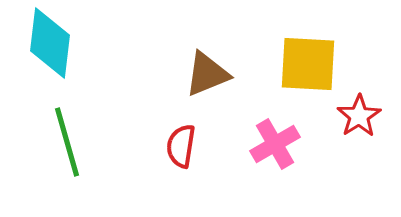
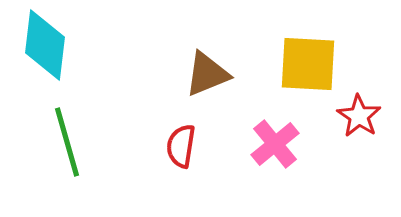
cyan diamond: moved 5 px left, 2 px down
red star: rotated 6 degrees counterclockwise
pink cross: rotated 9 degrees counterclockwise
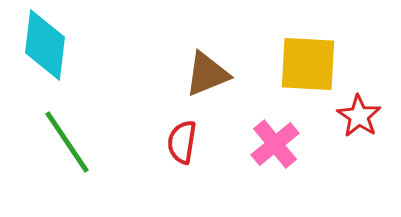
green line: rotated 18 degrees counterclockwise
red semicircle: moved 1 px right, 4 px up
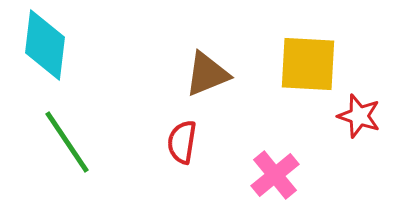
red star: rotated 15 degrees counterclockwise
pink cross: moved 31 px down
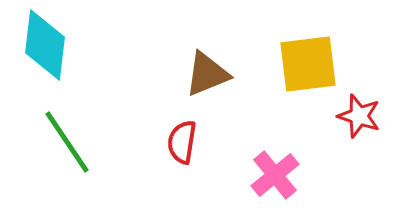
yellow square: rotated 10 degrees counterclockwise
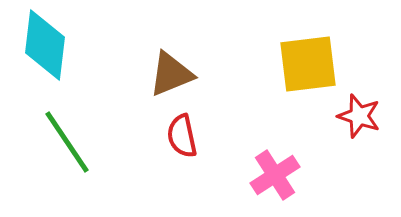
brown triangle: moved 36 px left
red semicircle: moved 6 px up; rotated 21 degrees counterclockwise
pink cross: rotated 6 degrees clockwise
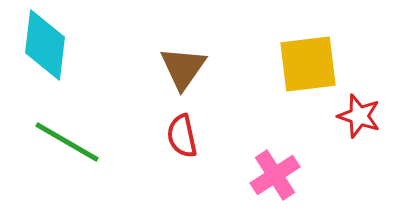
brown triangle: moved 12 px right, 6 px up; rotated 33 degrees counterclockwise
green line: rotated 26 degrees counterclockwise
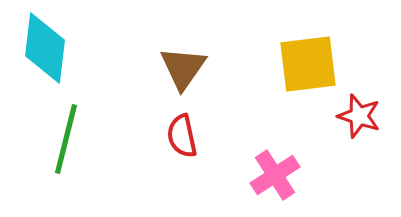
cyan diamond: moved 3 px down
green line: moved 1 px left, 3 px up; rotated 74 degrees clockwise
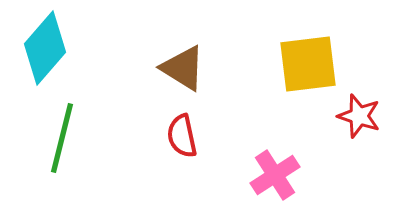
cyan diamond: rotated 34 degrees clockwise
brown triangle: rotated 33 degrees counterclockwise
green line: moved 4 px left, 1 px up
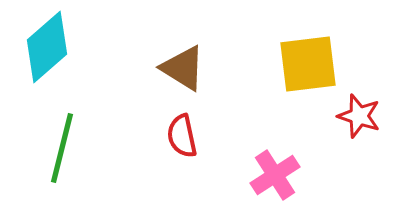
cyan diamond: moved 2 px right, 1 px up; rotated 8 degrees clockwise
green line: moved 10 px down
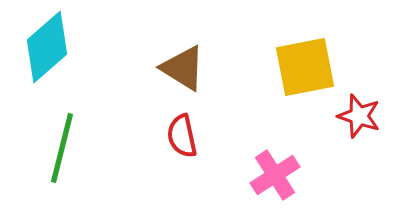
yellow square: moved 3 px left, 3 px down; rotated 4 degrees counterclockwise
